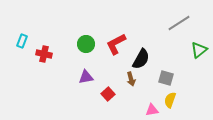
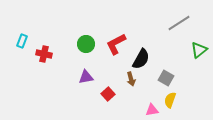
gray square: rotated 14 degrees clockwise
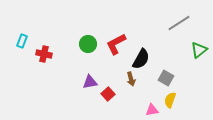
green circle: moved 2 px right
purple triangle: moved 4 px right, 5 px down
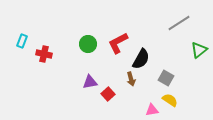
red L-shape: moved 2 px right, 1 px up
yellow semicircle: rotated 105 degrees clockwise
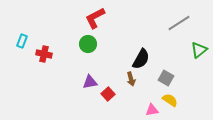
red L-shape: moved 23 px left, 25 px up
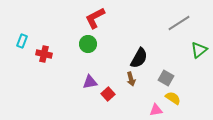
black semicircle: moved 2 px left, 1 px up
yellow semicircle: moved 3 px right, 2 px up
pink triangle: moved 4 px right
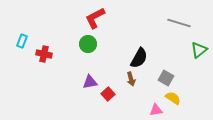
gray line: rotated 50 degrees clockwise
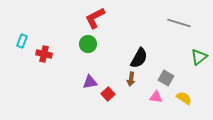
green triangle: moved 7 px down
brown arrow: rotated 24 degrees clockwise
yellow semicircle: moved 11 px right
pink triangle: moved 13 px up; rotated 16 degrees clockwise
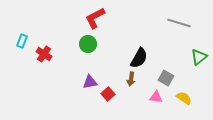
red cross: rotated 21 degrees clockwise
